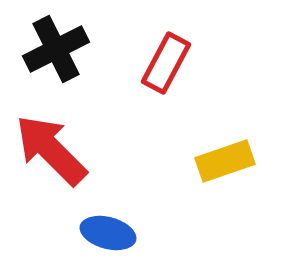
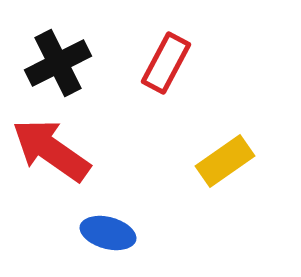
black cross: moved 2 px right, 14 px down
red arrow: rotated 10 degrees counterclockwise
yellow rectangle: rotated 16 degrees counterclockwise
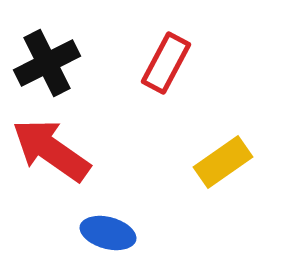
black cross: moved 11 px left
yellow rectangle: moved 2 px left, 1 px down
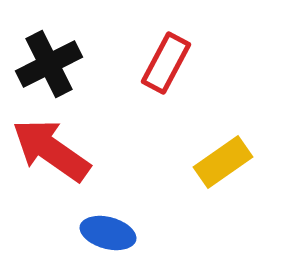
black cross: moved 2 px right, 1 px down
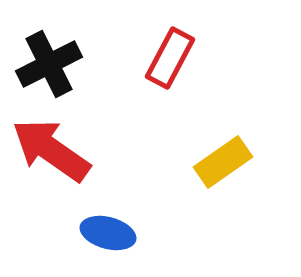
red rectangle: moved 4 px right, 5 px up
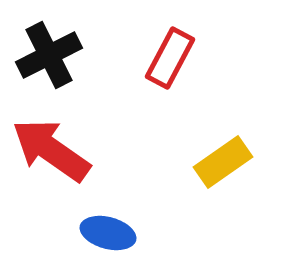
black cross: moved 9 px up
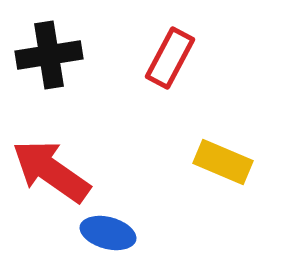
black cross: rotated 18 degrees clockwise
red arrow: moved 21 px down
yellow rectangle: rotated 58 degrees clockwise
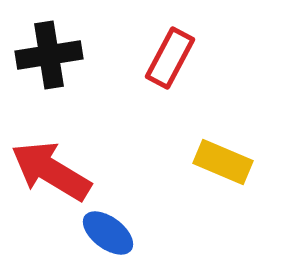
red arrow: rotated 4 degrees counterclockwise
blue ellipse: rotated 22 degrees clockwise
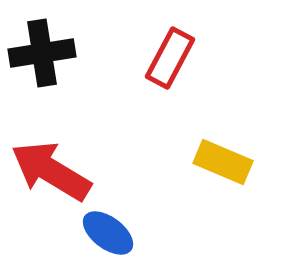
black cross: moved 7 px left, 2 px up
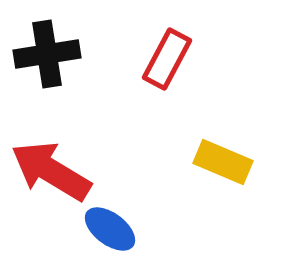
black cross: moved 5 px right, 1 px down
red rectangle: moved 3 px left, 1 px down
blue ellipse: moved 2 px right, 4 px up
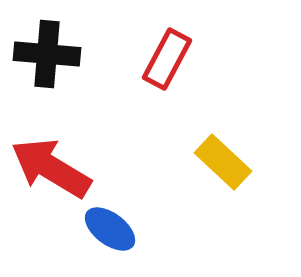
black cross: rotated 14 degrees clockwise
yellow rectangle: rotated 20 degrees clockwise
red arrow: moved 3 px up
